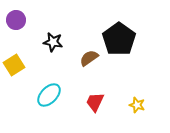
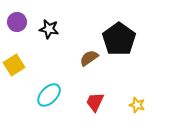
purple circle: moved 1 px right, 2 px down
black star: moved 4 px left, 13 px up
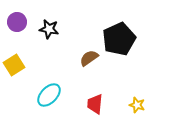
black pentagon: rotated 12 degrees clockwise
red trapezoid: moved 2 px down; rotated 20 degrees counterclockwise
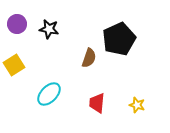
purple circle: moved 2 px down
brown semicircle: rotated 144 degrees clockwise
cyan ellipse: moved 1 px up
red trapezoid: moved 2 px right, 1 px up
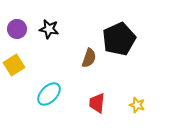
purple circle: moved 5 px down
